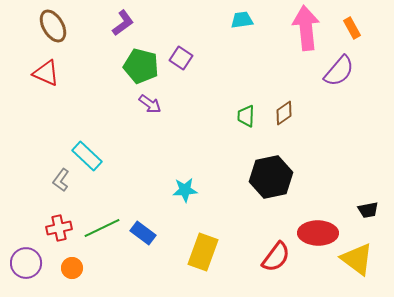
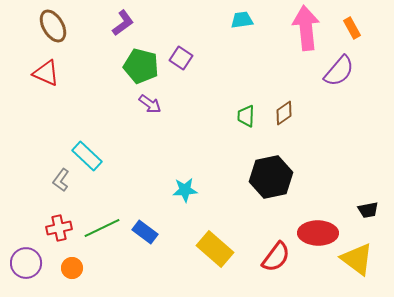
blue rectangle: moved 2 px right, 1 px up
yellow rectangle: moved 12 px right, 3 px up; rotated 69 degrees counterclockwise
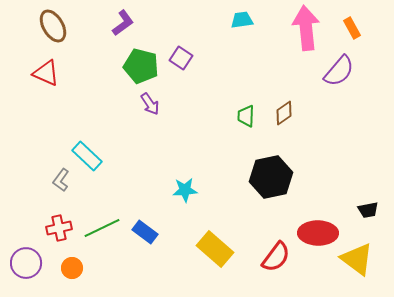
purple arrow: rotated 20 degrees clockwise
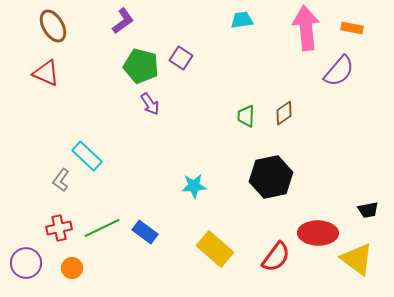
purple L-shape: moved 2 px up
orange rectangle: rotated 50 degrees counterclockwise
cyan star: moved 9 px right, 4 px up
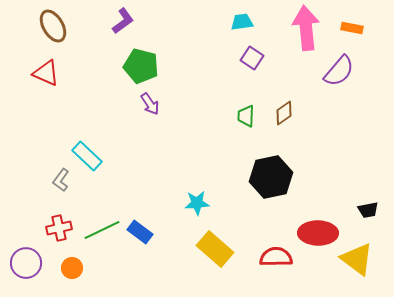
cyan trapezoid: moved 2 px down
purple square: moved 71 px right
cyan star: moved 3 px right, 17 px down
green line: moved 2 px down
blue rectangle: moved 5 px left
red semicircle: rotated 128 degrees counterclockwise
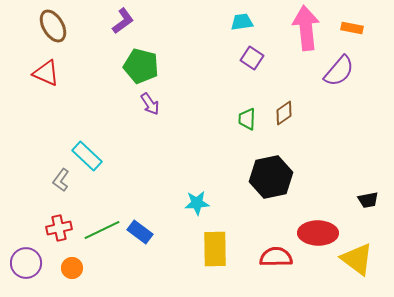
green trapezoid: moved 1 px right, 3 px down
black trapezoid: moved 10 px up
yellow rectangle: rotated 48 degrees clockwise
